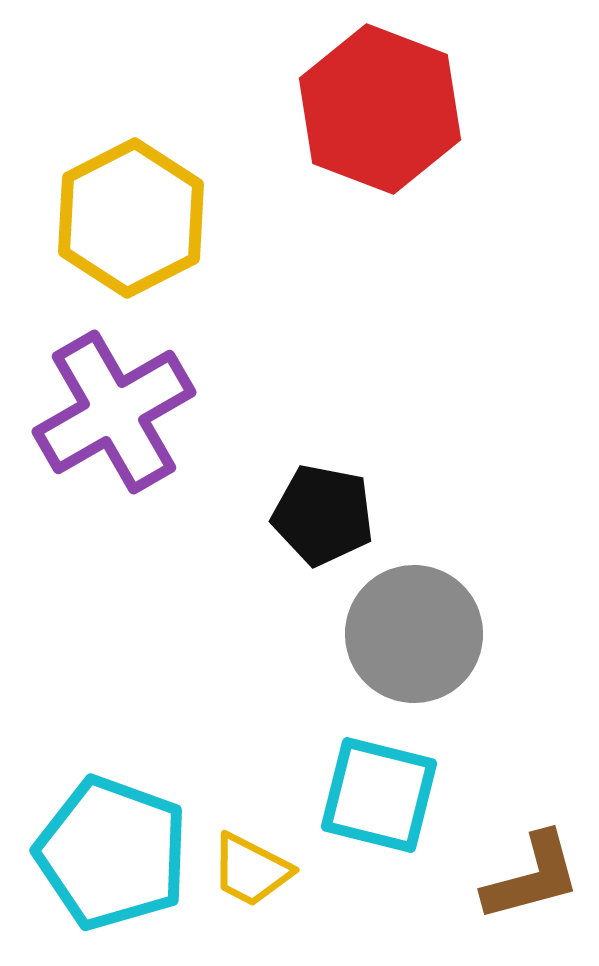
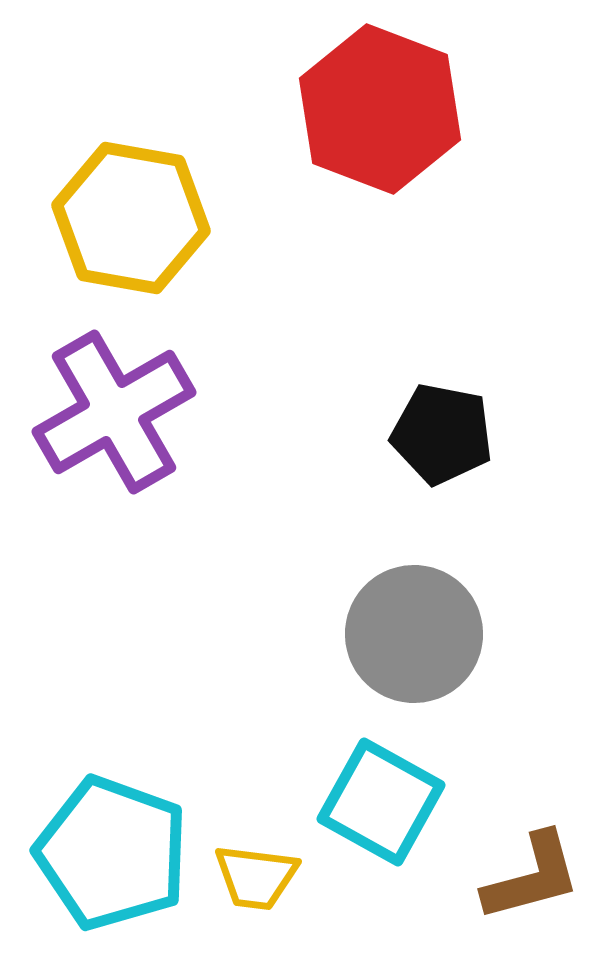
yellow hexagon: rotated 23 degrees counterclockwise
black pentagon: moved 119 px right, 81 px up
cyan square: moved 2 px right, 7 px down; rotated 15 degrees clockwise
yellow trapezoid: moved 5 px right, 7 px down; rotated 20 degrees counterclockwise
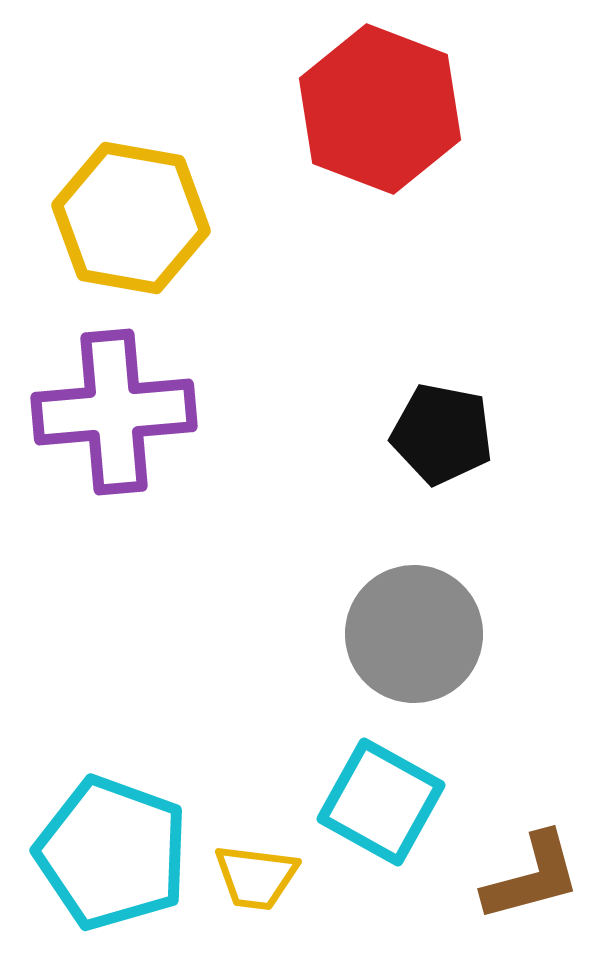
purple cross: rotated 25 degrees clockwise
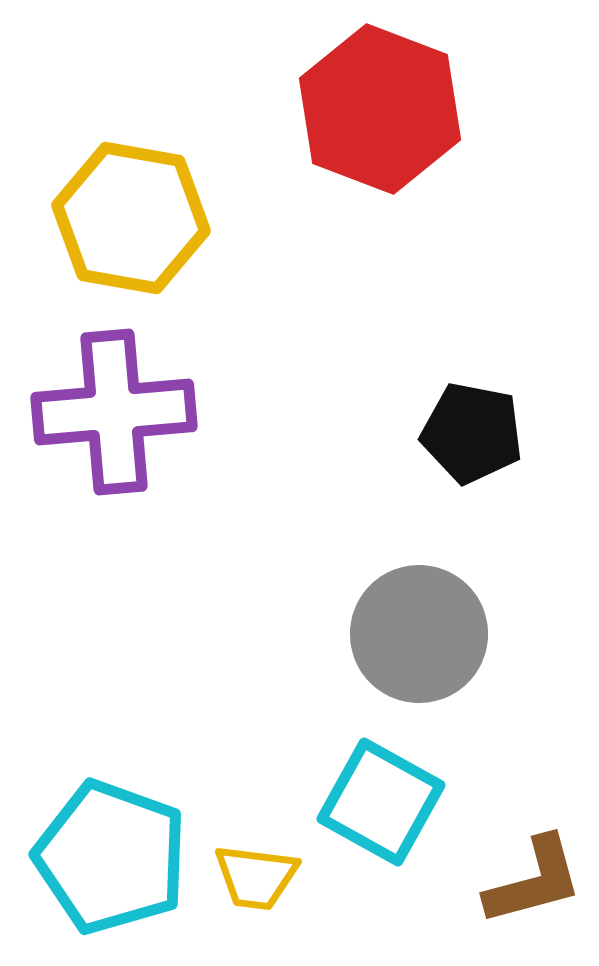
black pentagon: moved 30 px right, 1 px up
gray circle: moved 5 px right
cyan pentagon: moved 1 px left, 4 px down
brown L-shape: moved 2 px right, 4 px down
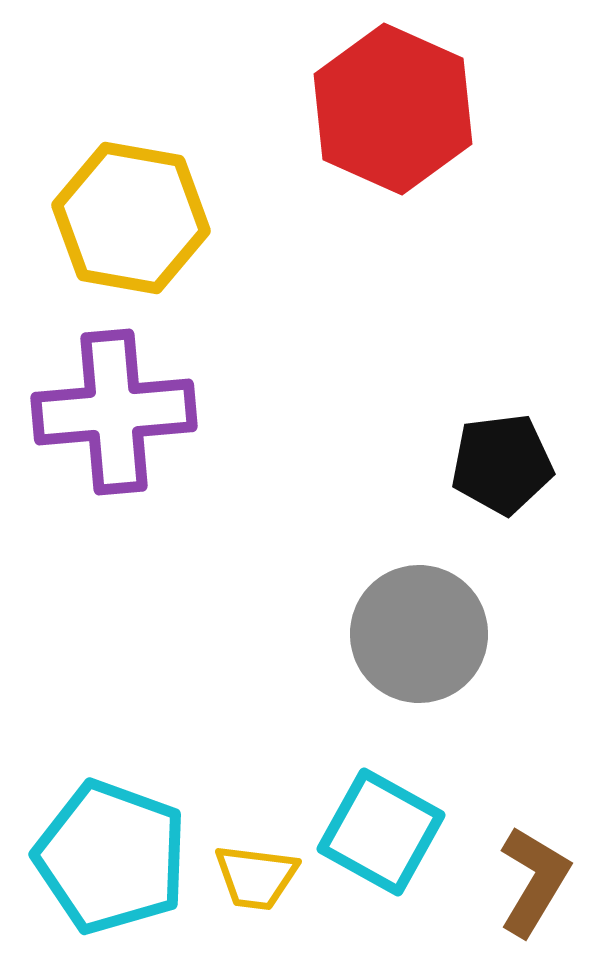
red hexagon: moved 13 px right; rotated 3 degrees clockwise
black pentagon: moved 30 px right, 31 px down; rotated 18 degrees counterclockwise
cyan square: moved 30 px down
brown L-shape: rotated 44 degrees counterclockwise
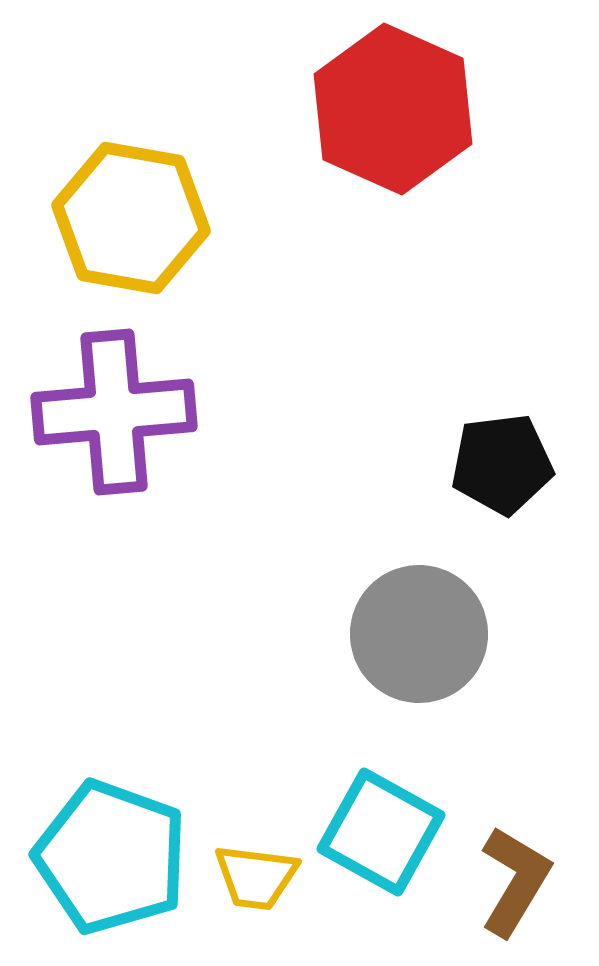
brown L-shape: moved 19 px left
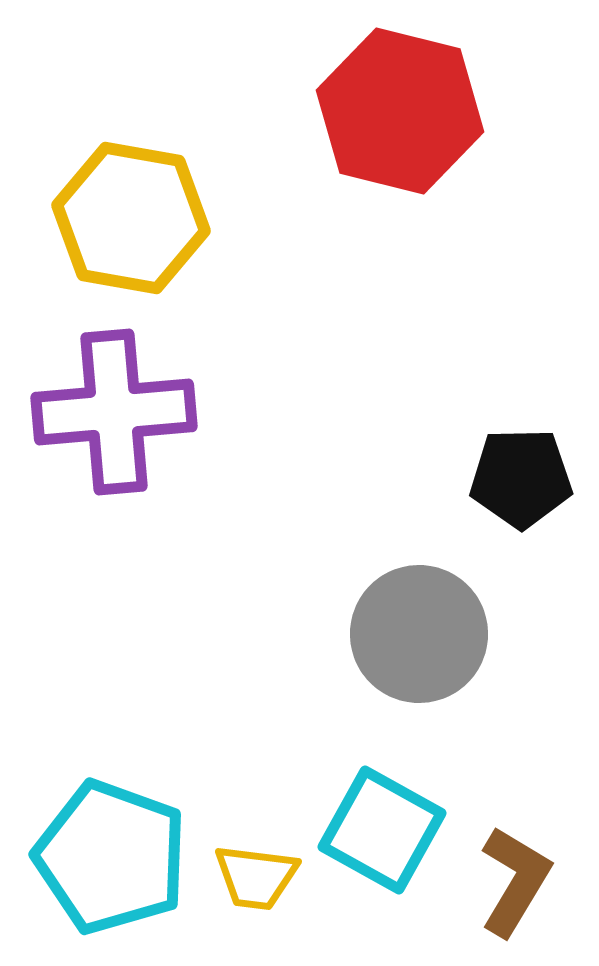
red hexagon: moved 7 px right, 2 px down; rotated 10 degrees counterclockwise
black pentagon: moved 19 px right, 14 px down; rotated 6 degrees clockwise
cyan square: moved 1 px right, 2 px up
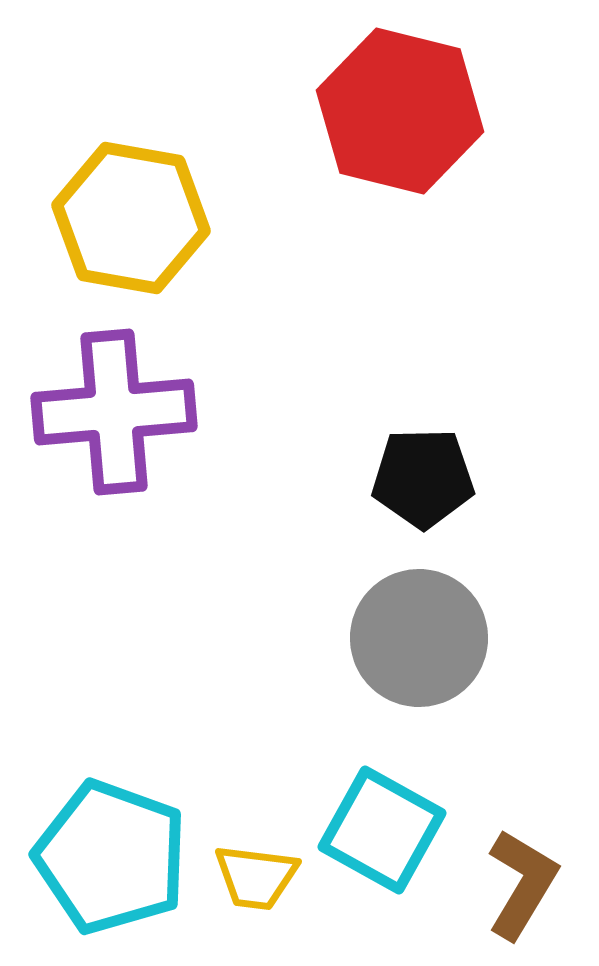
black pentagon: moved 98 px left
gray circle: moved 4 px down
brown L-shape: moved 7 px right, 3 px down
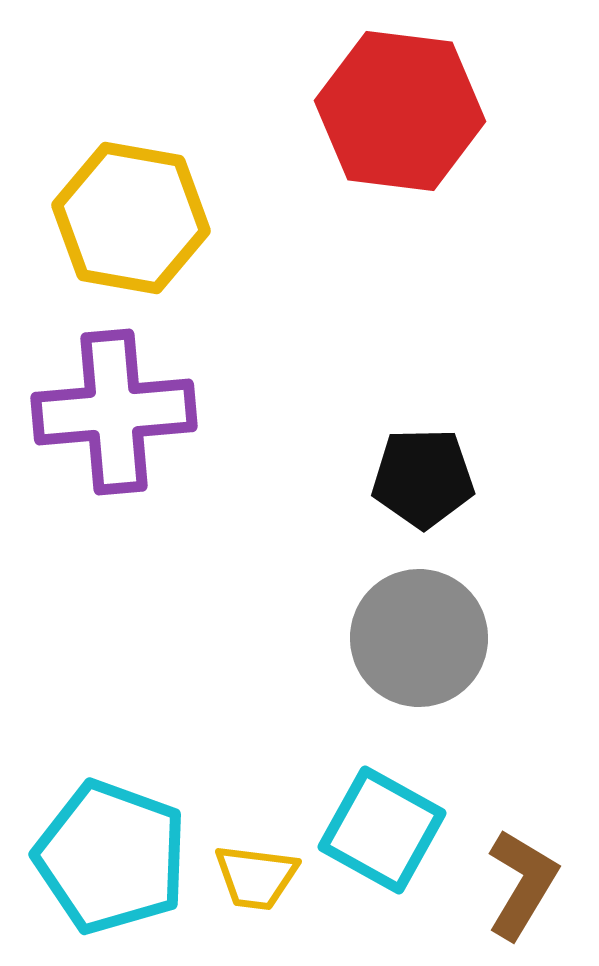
red hexagon: rotated 7 degrees counterclockwise
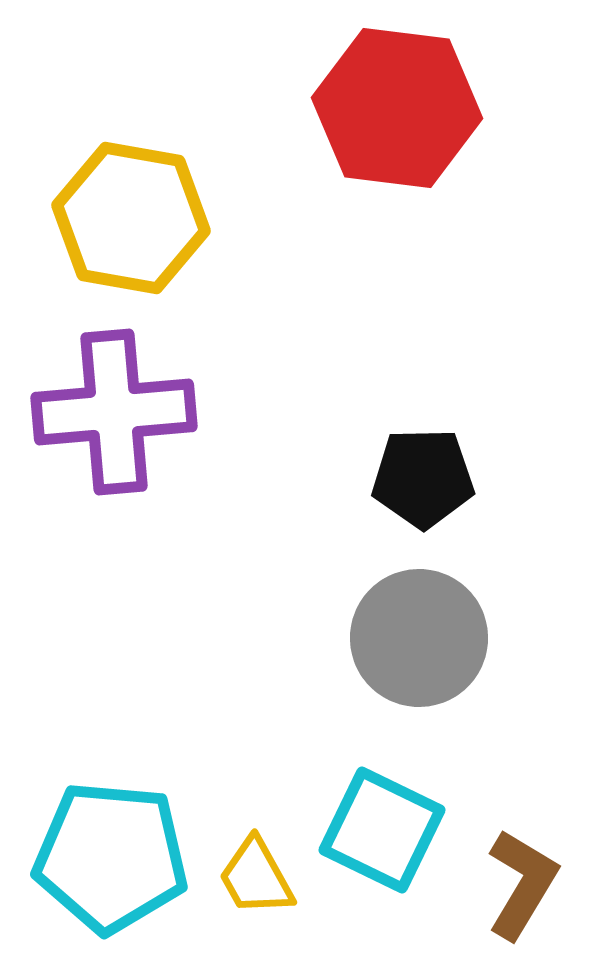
red hexagon: moved 3 px left, 3 px up
cyan square: rotated 3 degrees counterclockwise
cyan pentagon: rotated 15 degrees counterclockwise
yellow trapezoid: rotated 54 degrees clockwise
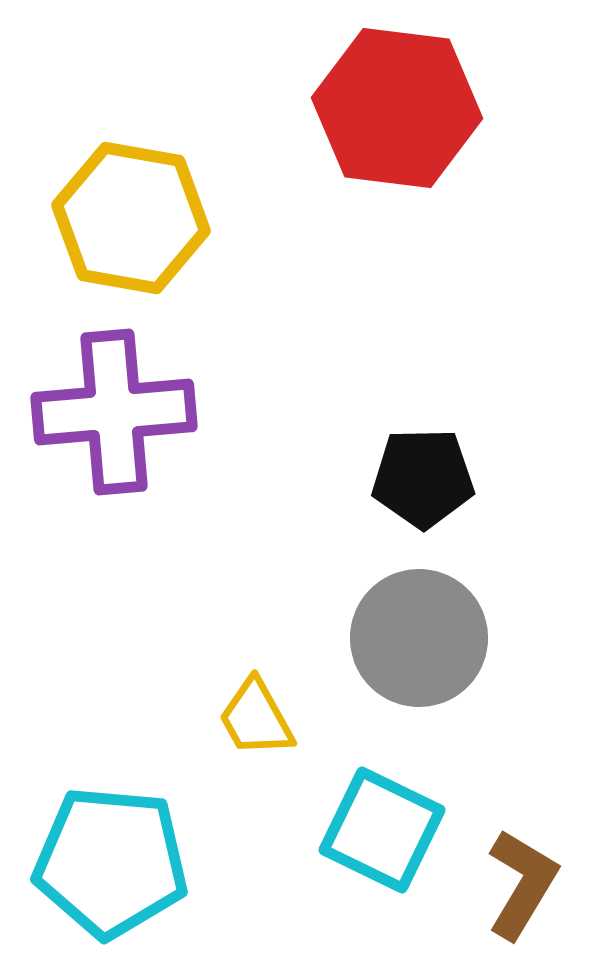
cyan pentagon: moved 5 px down
yellow trapezoid: moved 159 px up
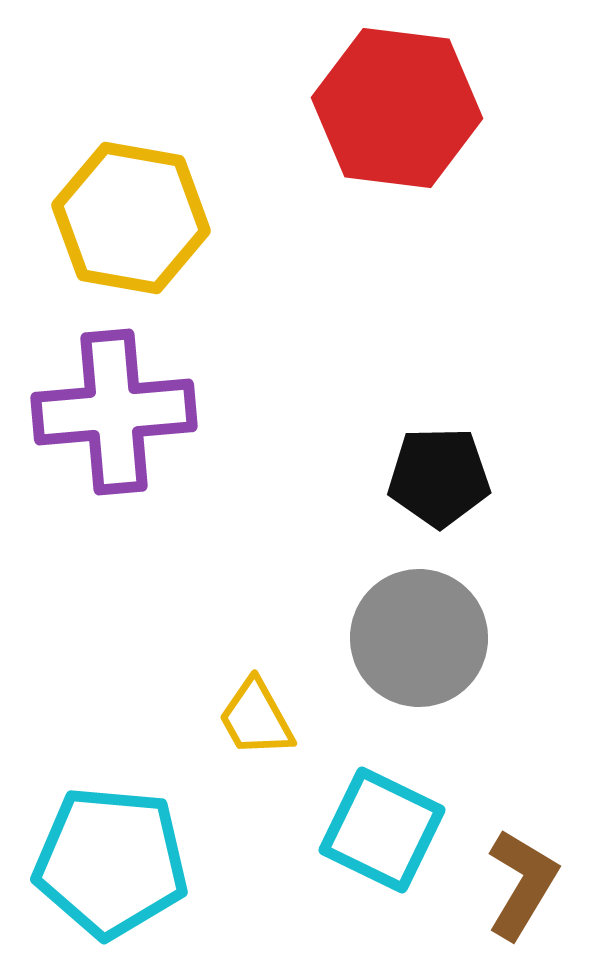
black pentagon: moved 16 px right, 1 px up
